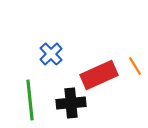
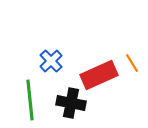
blue cross: moved 7 px down
orange line: moved 3 px left, 3 px up
black cross: rotated 16 degrees clockwise
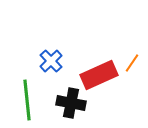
orange line: rotated 66 degrees clockwise
green line: moved 3 px left
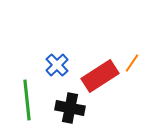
blue cross: moved 6 px right, 4 px down
red rectangle: moved 1 px right, 1 px down; rotated 9 degrees counterclockwise
black cross: moved 1 px left, 5 px down
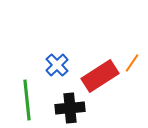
black cross: rotated 16 degrees counterclockwise
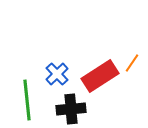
blue cross: moved 9 px down
black cross: moved 1 px right, 1 px down
